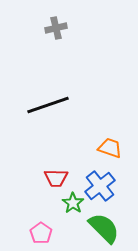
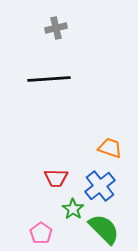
black line: moved 1 px right, 26 px up; rotated 15 degrees clockwise
green star: moved 6 px down
green semicircle: moved 1 px down
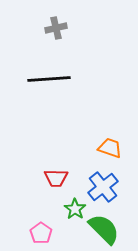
blue cross: moved 3 px right, 1 px down
green star: moved 2 px right
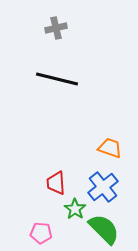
black line: moved 8 px right; rotated 18 degrees clockwise
red trapezoid: moved 5 px down; rotated 85 degrees clockwise
pink pentagon: rotated 30 degrees counterclockwise
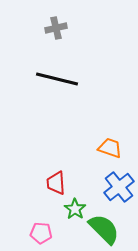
blue cross: moved 16 px right
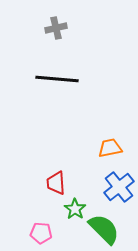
black line: rotated 9 degrees counterclockwise
orange trapezoid: rotated 30 degrees counterclockwise
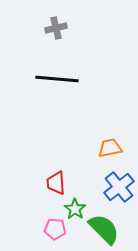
pink pentagon: moved 14 px right, 4 px up
